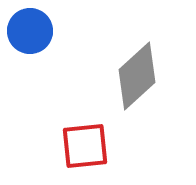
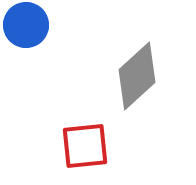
blue circle: moved 4 px left, 6 px up
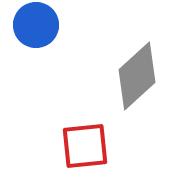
blue circle: moved 10 px right
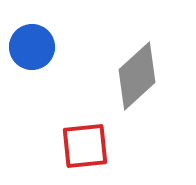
blue circle: moved 4 px left, 22 px down
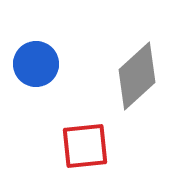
blue circle: moved 4 px right, 17 px down
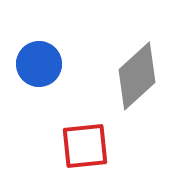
blue circle: moved 3 px right
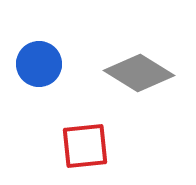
gray diamond: moved 2 px right, 3 px up; rotated 74 degrees clockwise
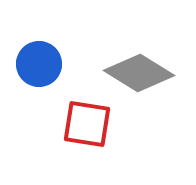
red square: moved 2 px right, 22 px up; rotated 15 degrees clockwise
